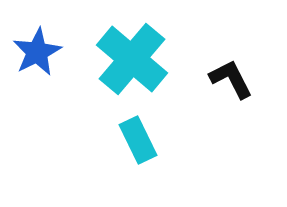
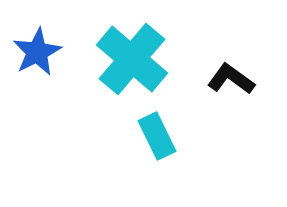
black L-shape: rotated 27 degrees counterclockwise
cyan rectangle: moved 19 px right, 4 px up
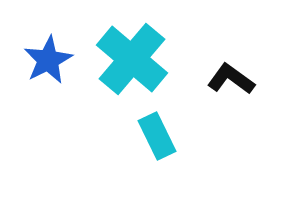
blue star: moved 11 px right, 8 px down
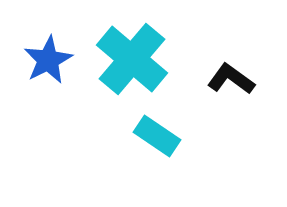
cyan rectangle: rotated 30 degrees counterclockwise
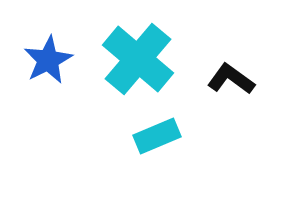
cyan cross: moved 6 px right
cyan rectangle: rotated 57 degrees counterclockwise
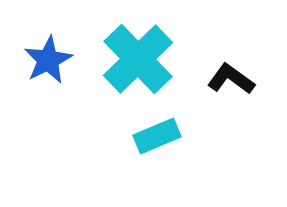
cyan cross: rotated 6 degrees clockwise
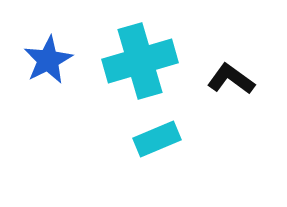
cyan cross: moved 2 px right, 2 px down; rotated 28 degrees clockwise
cyan rectangle: moved 3 px down
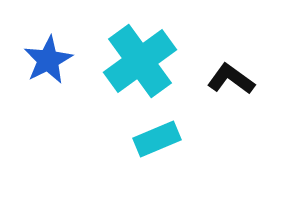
cyan cross: rotated 20 degrees counterclockwise
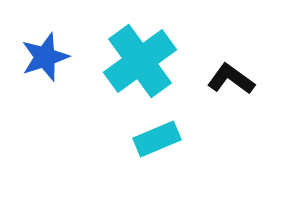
blue star: moved 3 px left, 3 px up; rotated 9 degrees clockwise
